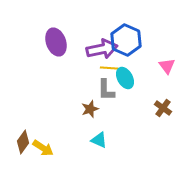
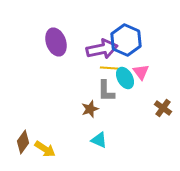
pink triangle: moved 26 px left, 6 px down
gray L-shape: moved 1 px down
yellow arrow: moved 2 px right, 1 px down
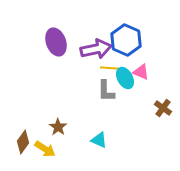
purple arrow: moved 6 px left
pink triangle: rotated 30 degrees counterclockwise
brown star: moved 32 px left, 18 px down; rotated 18 degrees counterclockwise
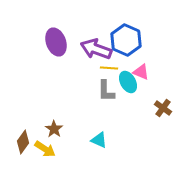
purple arrow: rotated 148 degrees counterclockwise
cyan ellipse: moved 3 px right, 4 px down
brown star: moved 4 px left, 2 px down
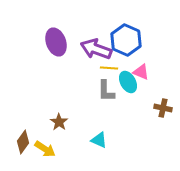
brown cross: rotated 24 degrees counterclockwise
brown star: moved 5 px right, 7 px up
